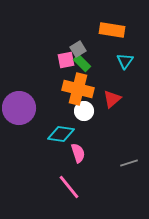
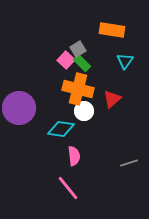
pink square: rotated 36 degrees counterclockwise
cyan diamond: moved 5 px up
pink semicircle: moved 4 px left, 3 px down; rotated 12 degrees clockwise
pink line: moved 1 px left, 1 px down
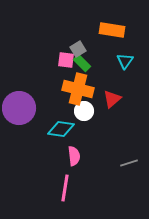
pink square: rotated 36 degrees counterclockwise
pink line: moved 3 px left; rotated 48 degrees clockwise
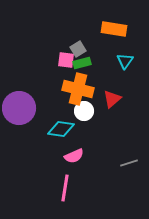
orange rectangle: moved 2 px right, 1 px up
green rectangle: rotated 60 degrees counterclockwise
pink semicircle: rotated 72 degrees clockwise
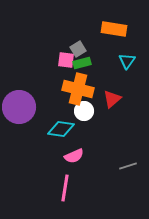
cyan triangle: moved 2 px right
purple circle: moved 1 px up
gray line: moved 1 px left, 3 px down
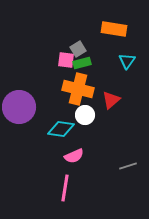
red triangle: moved 1 px left, 1 px down
white circle: moved 1 px right, 4 px down
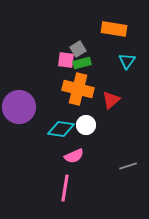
white circle: moved 1 px right, 10 px down
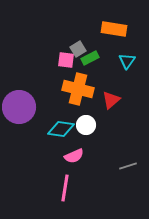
green rectangle: moved 8 px right, 5 px up; rotated 12 degrees counterclockwise
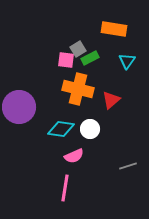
white circle: moved 4 px right, 4 px down
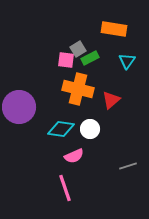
pink line: rotated 28 degrees counterclockwise
